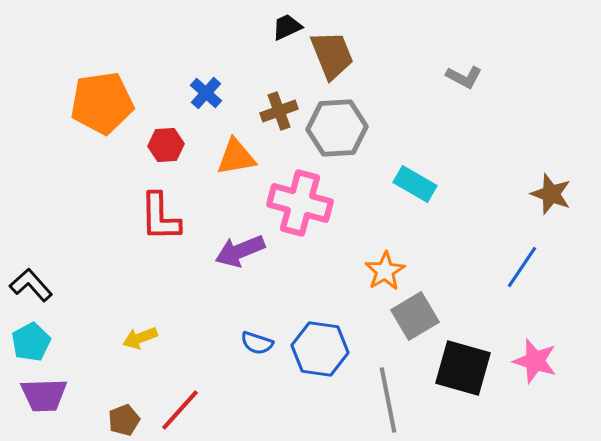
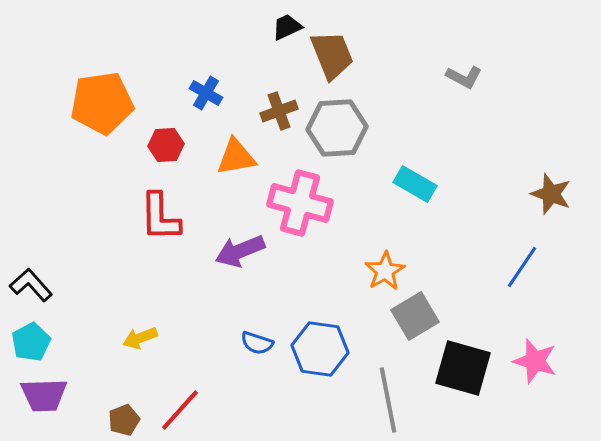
blue cross: rotated 12 degrees counterclockwise
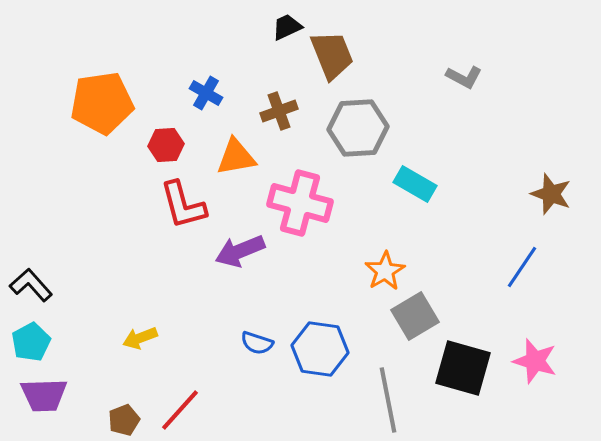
gray hexagon: moved 21 px right
red L-shape: moved 23 px right, 12 px up; rotated 14 degrees counterclockwise
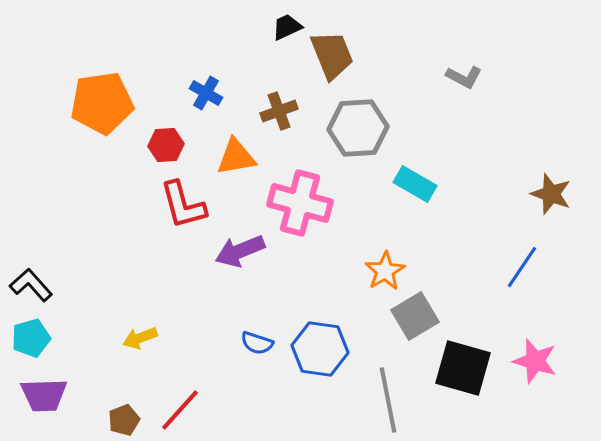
cyan pentagon: moved 4 px up; rotated 12 degrees clockwise
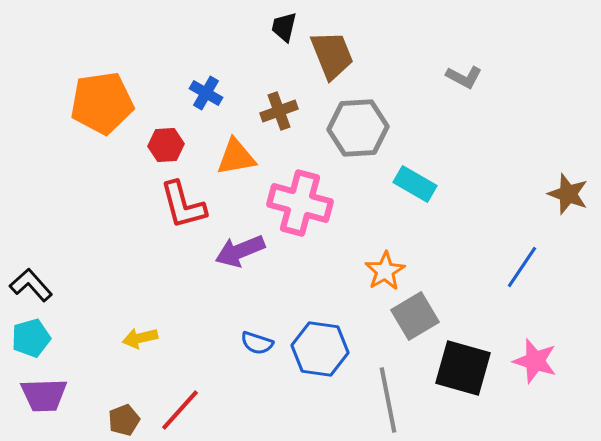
black trapezoid: moved 3 px left; rotated 52 degrees counterclockwise
brown star: moved 17 px right
yellow arrow: rotated 8 degrees clockwise
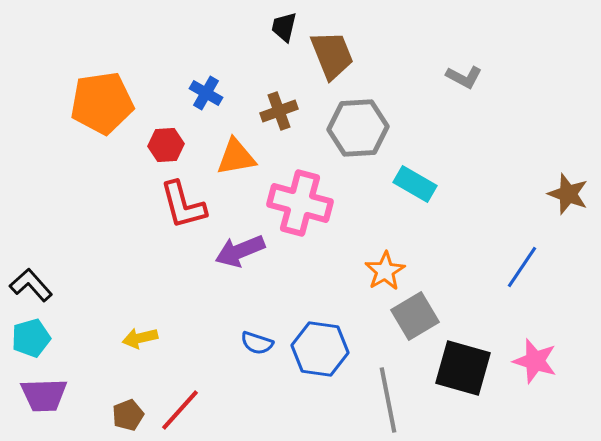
brown pentagon: moved 4 px right, 5 px up
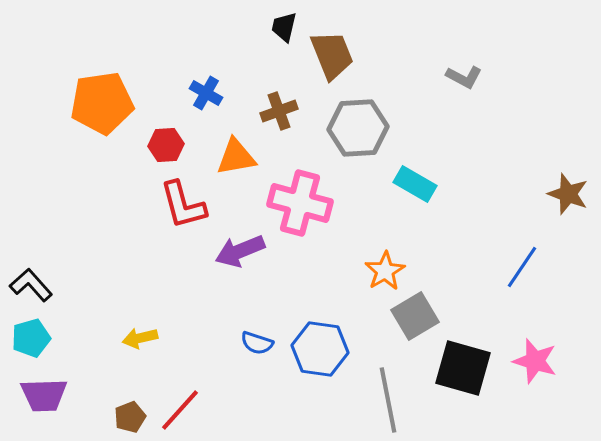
brown pentagon: moved 2 px right, 2 px down
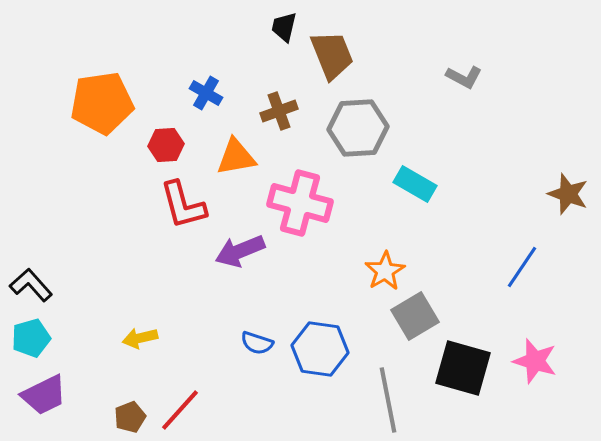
purple trapezoid: rotated 24 degrees counterclockwise
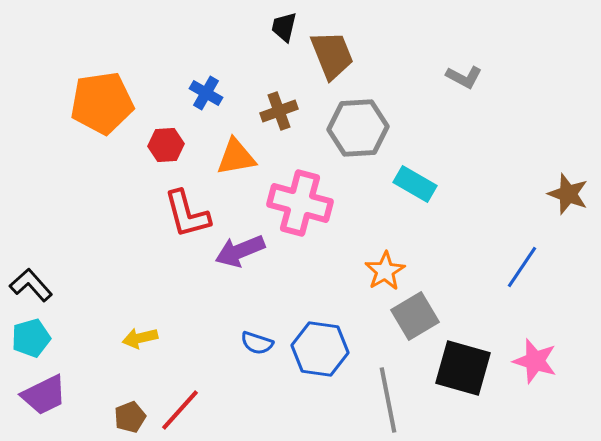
red L-shape: moved 4 px right, 9 px down
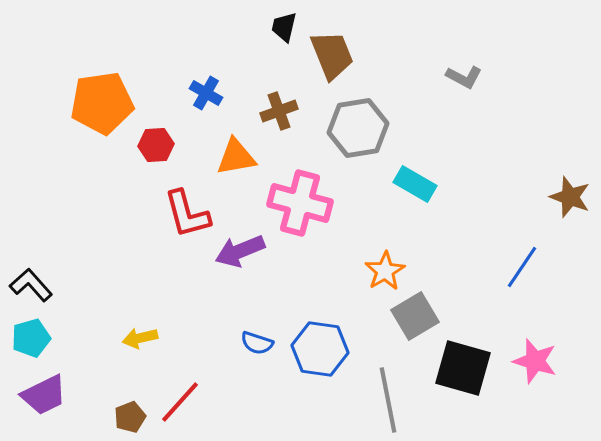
gray hexagon: rotated 6 degrees counterclockwise
red hexagon: moved 10 px left
brown star: moved 2 px right, 3 px down
red line: moved 8 px up
